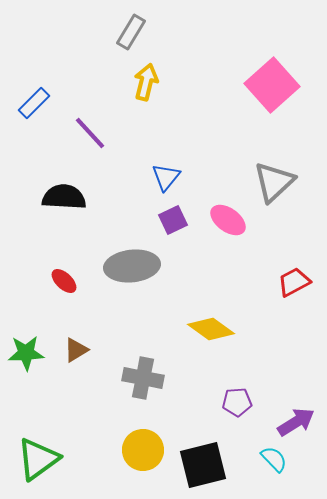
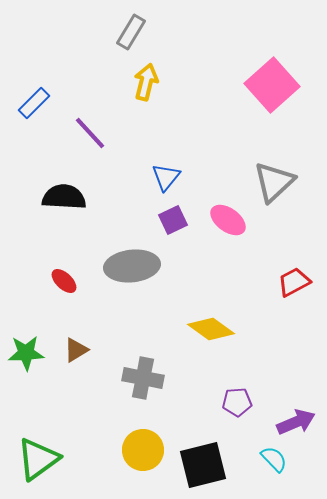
purple arrow: rotated 9 degrees clockwise
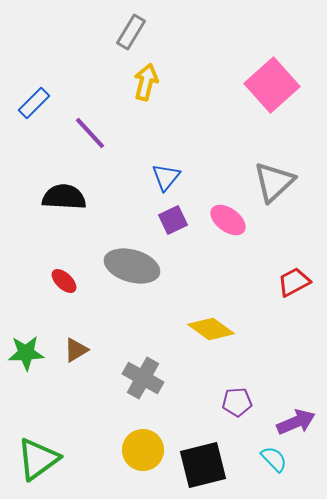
gray ellipse: rotated 22 degrees clockwise
gray cross: rotated 18 degrees clockwise
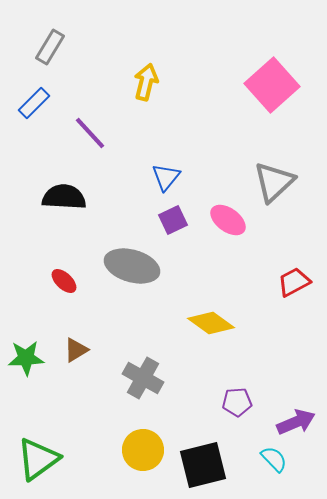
gray rectangle: moved 81 px left, 15 px down
yellow diamond: moved 6 px up
green star: moved 5 px down
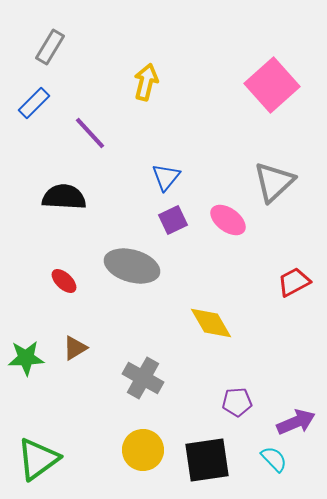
yellow diamond: rotated 24 degrees clockwise
brown triangle: moved 1 px left, 2 px up
black square: moved 4 px right, 5 px up; rotated 6 degrees clockwise
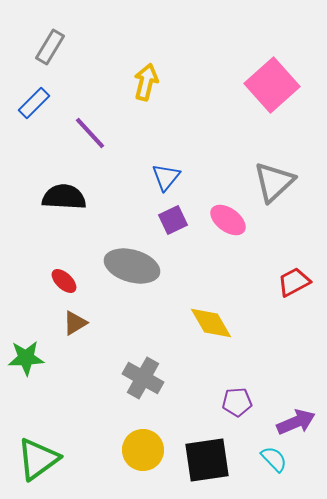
brown triangle: moved 25 px up
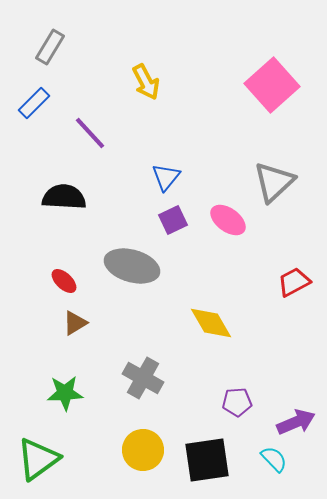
yellow arrow: rotated 138 degrees clockwise
green star: moved 39 px right, 35 px down
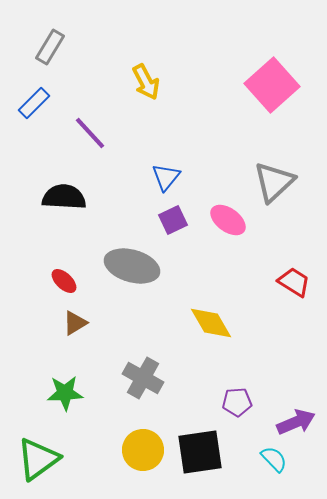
red trapezoid: rotated 60 degrees clockwise
black square: moved 7 px left, 8 px up
